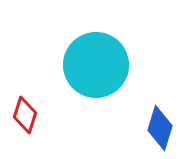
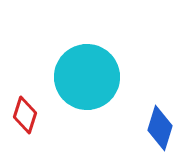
cyan circle: moved 9 px left, 12 px down
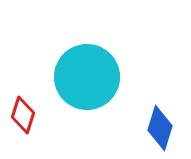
red diamond: moved 2 px left
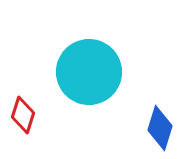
cyan circle: moved 2 px right, 5 px up
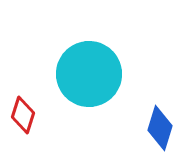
cyan circle: moved 2 px down
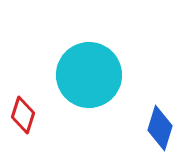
cyan circle: moved 1 px down
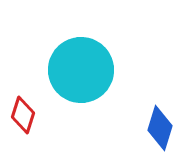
cyan circle: moved 8 px left, 5 px up
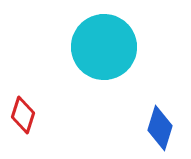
cyan circle: moved 23 px right, 23 px up
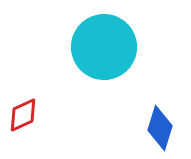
red diamond: rotated 48 degrees clockwise
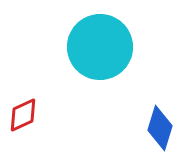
cyan circle: moved 4 px left
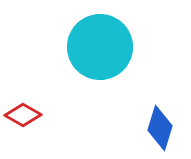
red diamond: rotated 54 degrees clockwise
